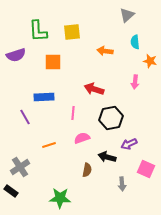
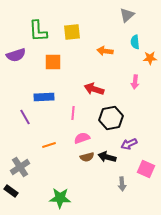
orange star: moved 3 px up; rotated 16 degrees counterclockwise
brown semicircle: moved 13 px up; rotated 64 degrees clockwise
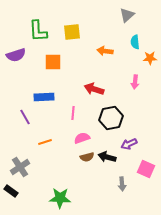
orange line: moved 4 px left, 3 px up
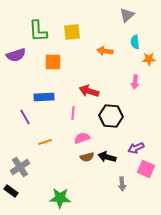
orange star: moved 1 px left, 1 px down
red arrow: moved 5 px left, 2 px down
black hexagon: moved 2 px up; rotated 15 degrees clockwise
purple arrow: moved 7 px right, 4 px down
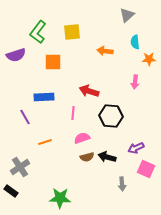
green L-shape: moved 1 px down; rotated 40 degrees clockwise
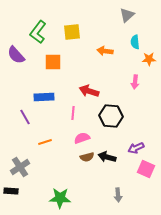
purple semicircle: rotated 66 degrees clockwise
gray arrow: moved 4 px left, 11 px down
black rectangle: rotated 32 degrees counterclockwise
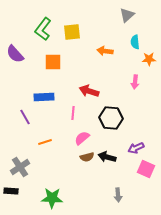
green L-shape: moved 5 px right, 3 px up
purple semicircle: moved 1 px left, 1 px up
black hexagon: moved 2 px down
pink semicircle: rotated 21 degrees counterclockwise
green star: moved 8 px left
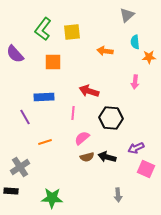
orange star: moved 2 px up
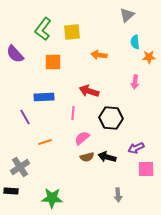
orange arrow: moved 6 px left, 4 px down
pink square: rotated 24 degrees counterclockwise
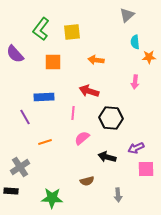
green L-shape: moved 2 px left
orange arrow: moved 3 px left, 5 px down
brown semicircle: moved 24 px down
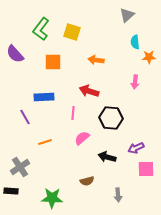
yellow square: rotated 24 degrees clockwise
